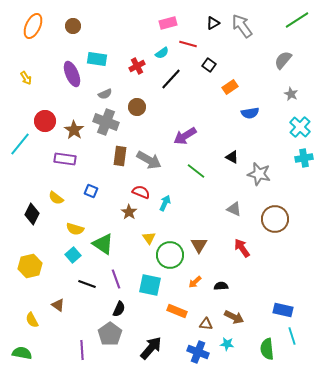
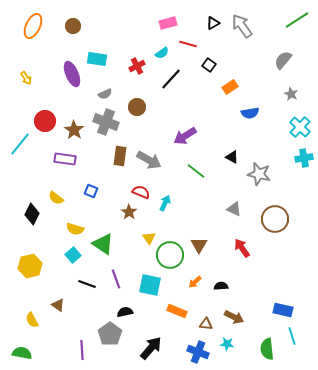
black semicircle at (119, 309): moved 6 px right, 3 px down; rotated 126 degrees counterclockwise
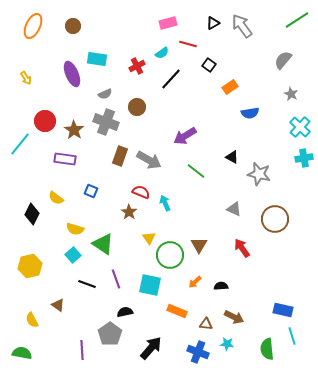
brown rectangle at (120, 156): rotated 12 degrees clockwise
cyan arrow at (165, 203): rotated 49 degrees counterclockwise
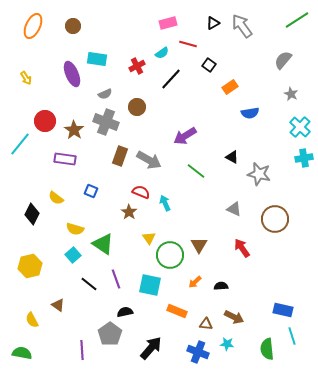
black line at (87, 284): moved 2 px right; rotated 18 degrees clockwise
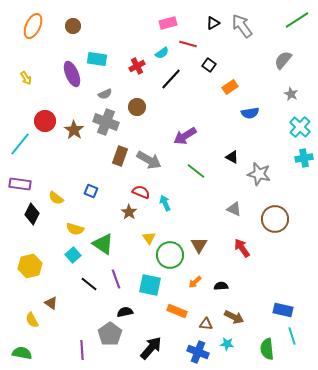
purple rectangle at (65, 159): moved 45 px left, 25 px down
brown triangle at (58, 305): moved 7 px left, 2 px up
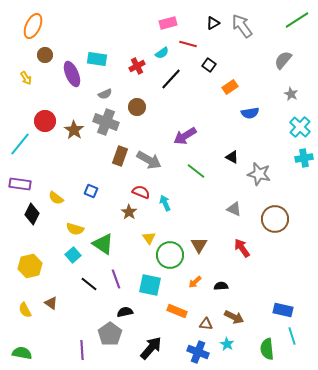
brown circle at (73, 26): moved 28 px left, 29 px down
yellow semicircle at (32, 320): moved 7 px left, 10 px up
cyan star at (227, 344): rotated 24 degrees clockwise
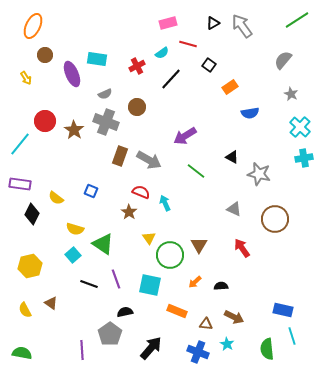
black line at (89, 284): rotated 18 degrees counterclockwise
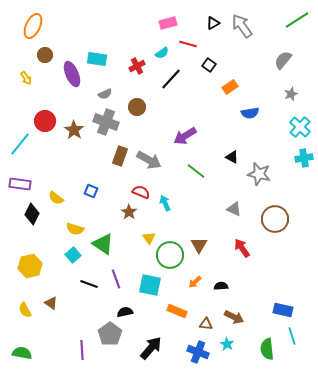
gray star at (291, 94): rotated 24 degrees clockwise
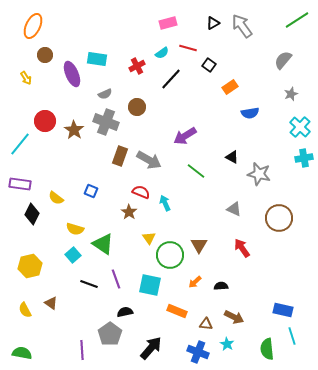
red line at (188, 44): moved 4 px down
brown circle at (275, 219): moved 4 px right, 1 px up
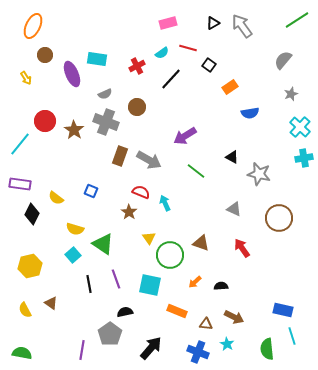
brown triangle at (199, 245): moved 2 px right, 2 px up; rotated 42 degrees counterclockwise
black line at (89, 284): rotated 60 degrees clockwise
purple line at (82, 350): rotated 12 degrees clockwise
